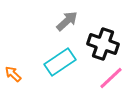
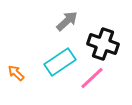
orange arrow: moved 3 px right, 1 px up
pink line: moved 19 px left
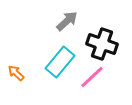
black cross: moved 1 px left
cyan rectangle: rotated 16 degrees counterclockwise
pink line: moved 1 px up
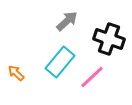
black cross: moved 7 px right, 5 px up
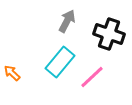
gray arrow: rotated 20 degrees counterclockwise
black cross: moved 5 px up
orange arrow: moved 4 px left
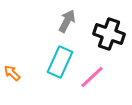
cyan rectangle: rotated 16 degrees counterclockwise
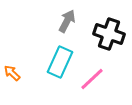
pink line: moved 2 px down
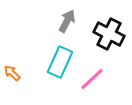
black cross: rotated 8 degrees clockwise
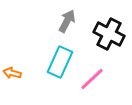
orange arrow: rotated 30 degrees counterclockwise
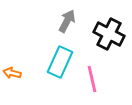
pink line: rotated 60 degrees counterclockwise
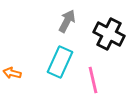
pink line: moved 1 px right, 1 px down
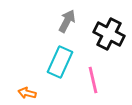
orange arrow: moved 15 px right, 20 px down
